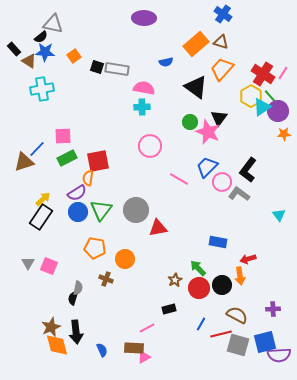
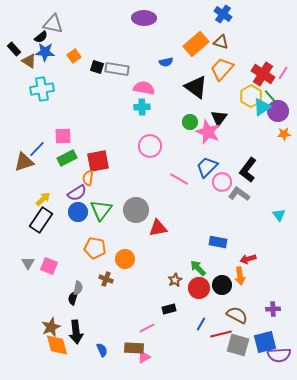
black rectangle at (41, 217): moved 3 px down
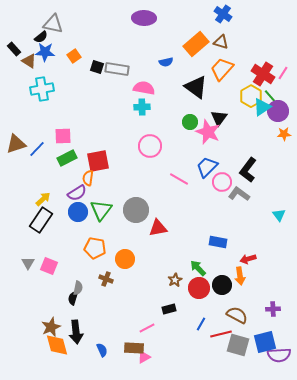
brown triangle at (24, 162): moved 8 px left, 18 px up
